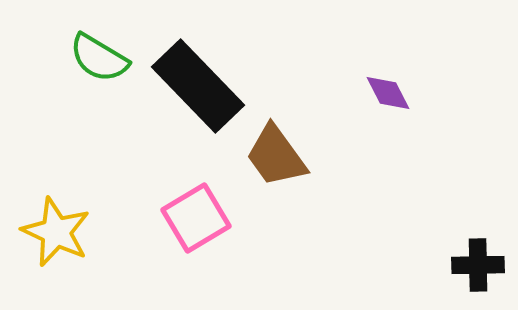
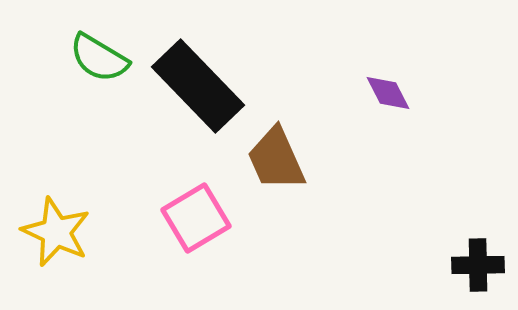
brown trapezoid: moved 3 px down; rotated 12 degrees clockwise
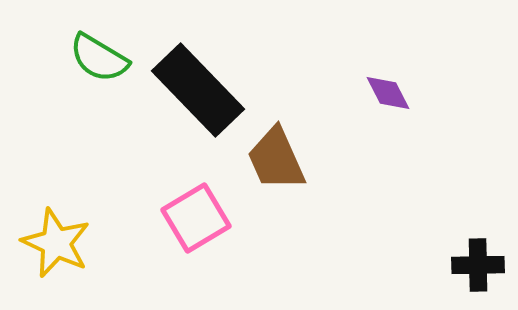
black rectangle: moved 4 px down
yellow star: moved 11 px down
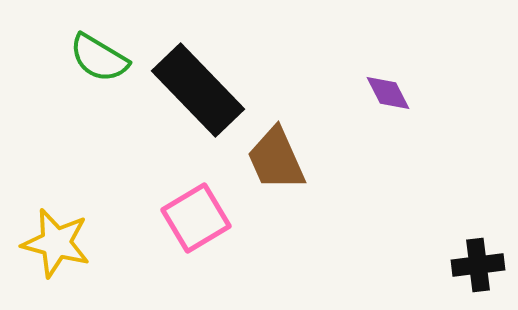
yellow star: rotated 10 degrees counterclockwise
black cross: rotated 6 degrees counterclockwise
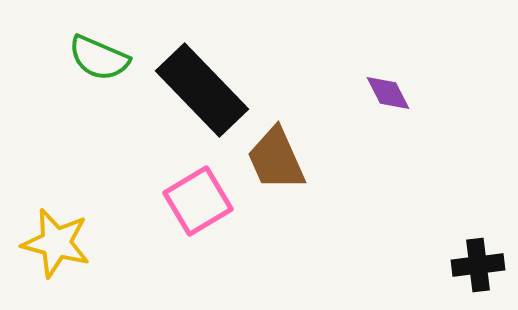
green semicircle: rotated 8 degrees counterclockwise
black rectangle: moved 4 px right
pink square: moved 2 px right, 17 px up
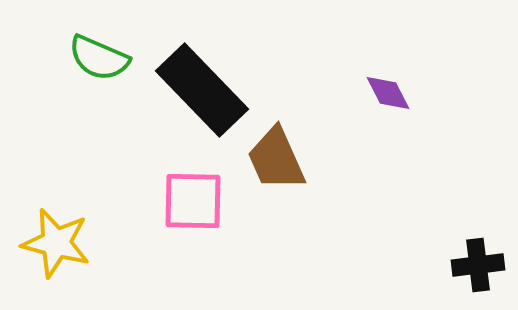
pink square: moved 5 px left; rotated 32 degrees clockwise
